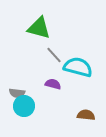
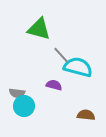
green triangle: moved 1 px down
gray line: moved 7 px right
purple semicircle: moved 1 px right, 1 px down
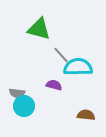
cyan semicircle: rotated 16 degrees counterclockwise
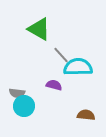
green triangle: rotated 15 degrees clockwise
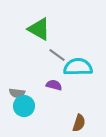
gray line: moved 4 px left; rotated 12 degrees counterclockwise
brown semicircle: moved 7 px left, 8 px down; rotated 102 degrees clockwise
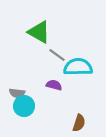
green triangle: moved 3 px down
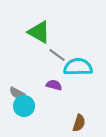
gray semicircle: rotated 21 degrees clockwise
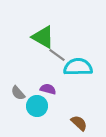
green triangle: moved 4 px right, 5 px down
purple semicircle: moved 6 px left, 4 px down
gray semicircle: moved 1 px right; rotated 21 degrees clockwise
cyan circle: moved 13 px right
brown semicircle: rotated 66 degrees counterclockwise
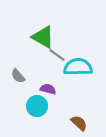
gray semicircle: moved 17 px up
